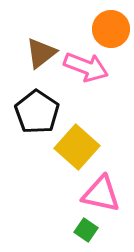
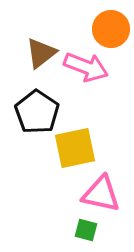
yellow square: moved 2 px left, 1 px down; rotated 36 degrees clockwise
green square: rotated 20 degrees counterclockwise
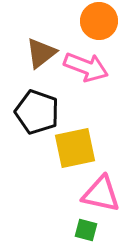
orange circle: moved 12 px left, 8 px up
black pentagon: rotated 15 degrees counterclockwise
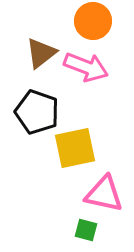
orange circle: moved 6 px left
pink triangle: moved 3 px right
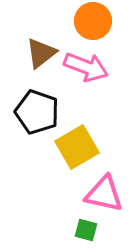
yellow square: moved 2 px right, 1 px up; rotated 18 degrees counterclockwise
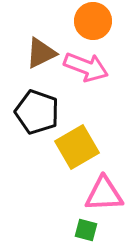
brown triangle: rotated 12 degrees clockwise
pink triangle: rotated 15 degrees counterclockwise
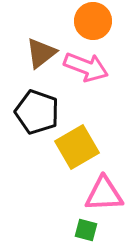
brown triangle: rotated 12 degrees counterclockwise
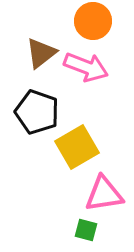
pink triangle: rotated 6 degrees counterclockwise
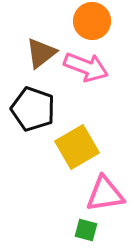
orange circle: moved 1 px left
black pentagon: moved 4 px left, 3 px up
pink triangle: moved 1 px right
